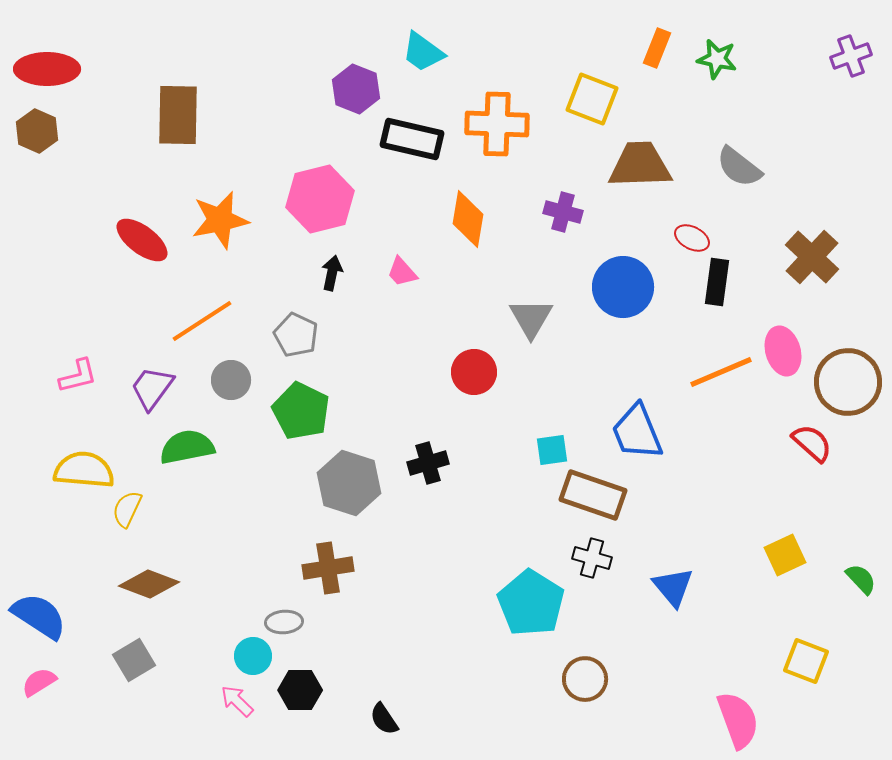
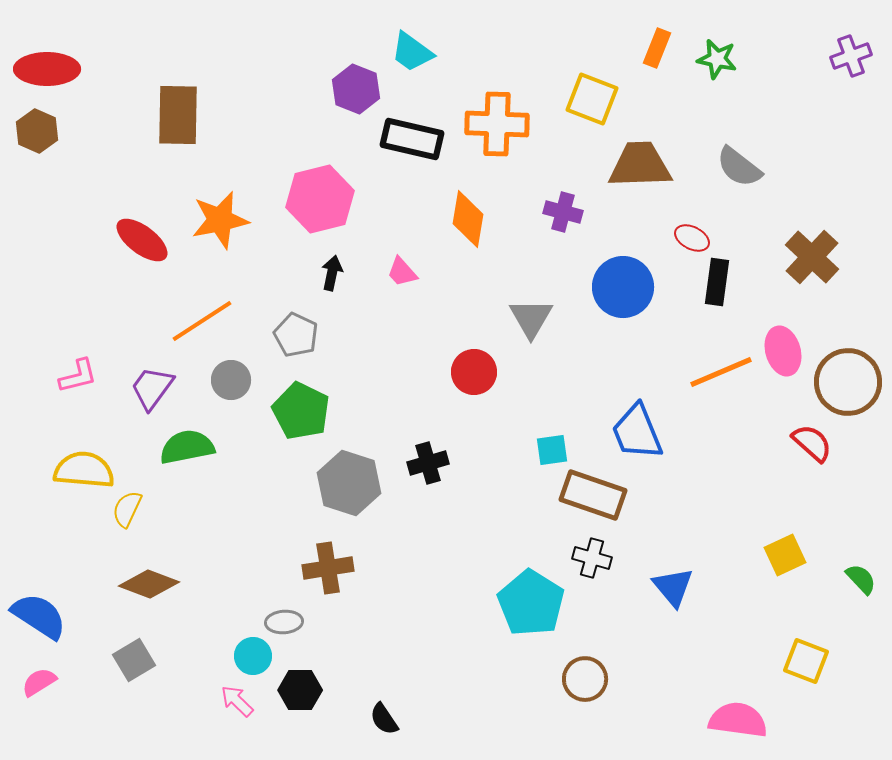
cyan trapezoid at (423, 52): moved 11 px left
pink semicircle at (738, 720): rotated 62 degrees counterclockwise
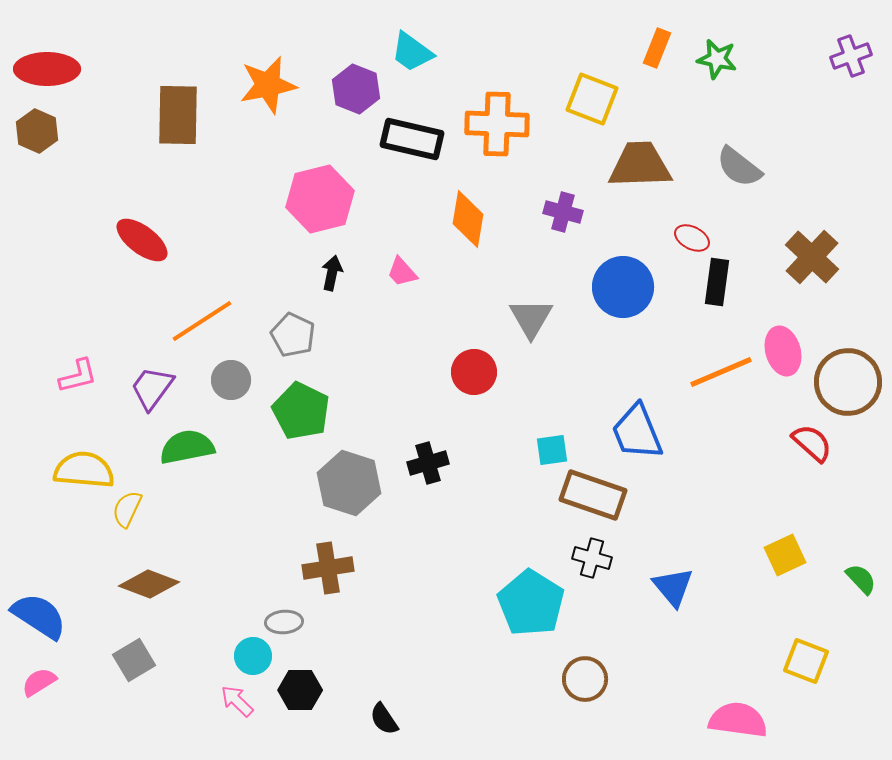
orange star at (220, 220): moved 48 px right, 135 px up
gray pentagon at (296, 335): moved 3 px left
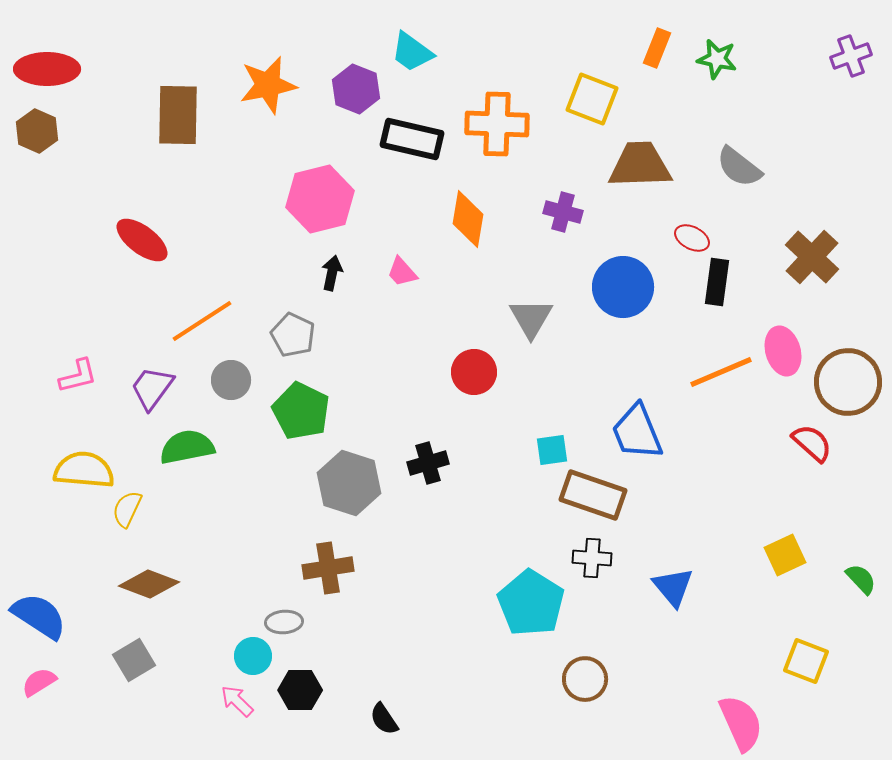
black cross at (592, 558): rotated 12 degrees counterclockwise
pink semicircle at (738, 720): moved 3 px right, 3 px down; rotated 58 degrees clockwise
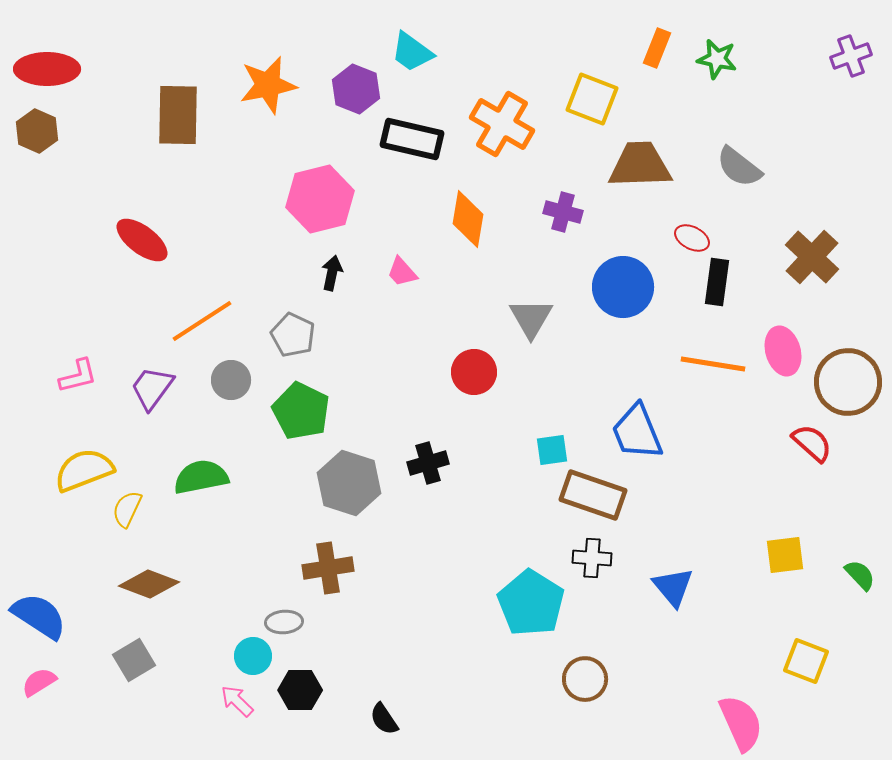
orange cross at (497, 124): moved 5 px right; rotated 28 degrees clockwise
orange line at (721, 372): moved 8 px left, 8 px up; rotated 32 degrees clockwise
green semicircle at (187, 447): moved 14 px right, 30 px down
yellow semicircle at (84, 470): rotated 26 degrees counterclockwise
yellow square at (785, 555): rotated 18 degrees clockwise
green semicircle at (861, 579): moved 1 px left, 4 px up
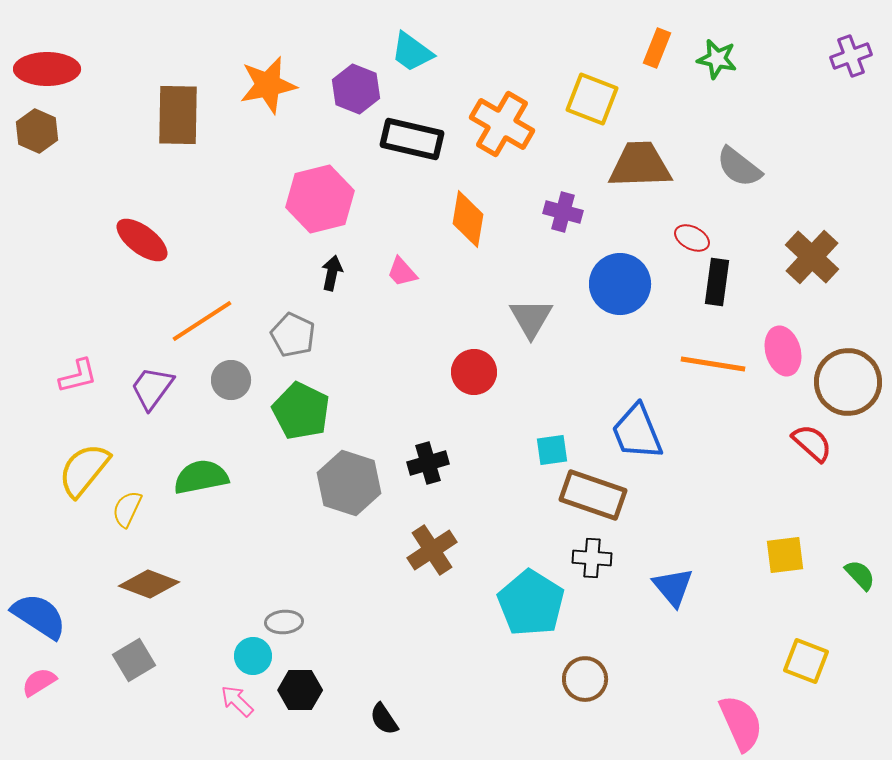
blue circle at (623, 287): moved 3 px left, 3 px up
yellow semicircle at (84, 470): rotated 30 degrees counterclockwise
brown cross at (328, 568): moved 104 px right, 18 px up; rotated 24 degrees counterclockwise
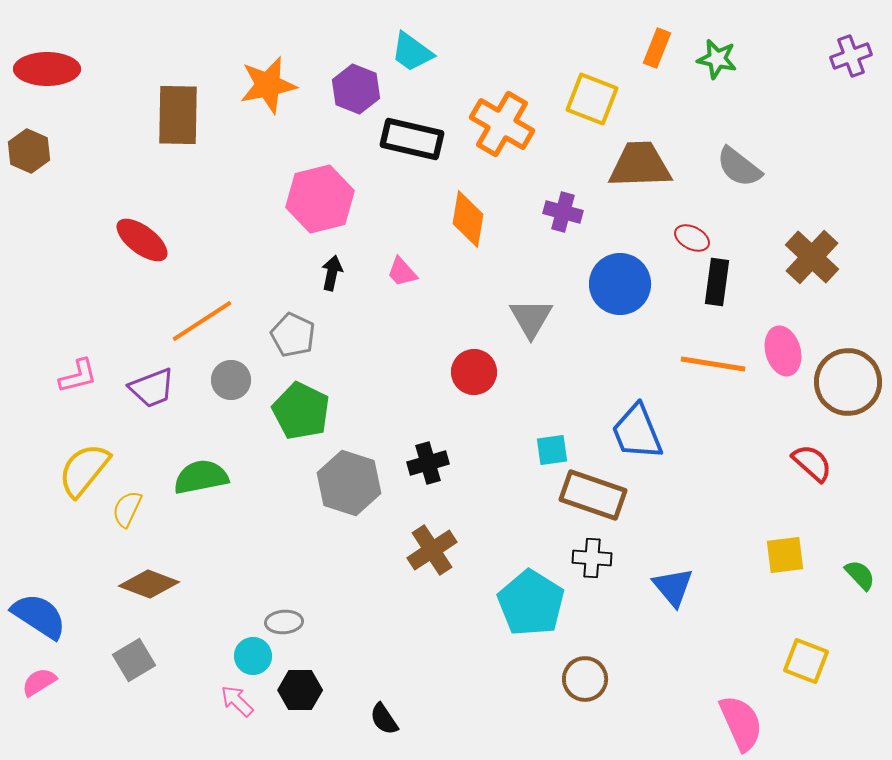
brown hexagon at (37, 131): moved 8 px left, 20 px down
purple trapezoid at (152, 388): rotated 147 degrees counterclockwise
red semicircle at (812, 443): moved 20 px down
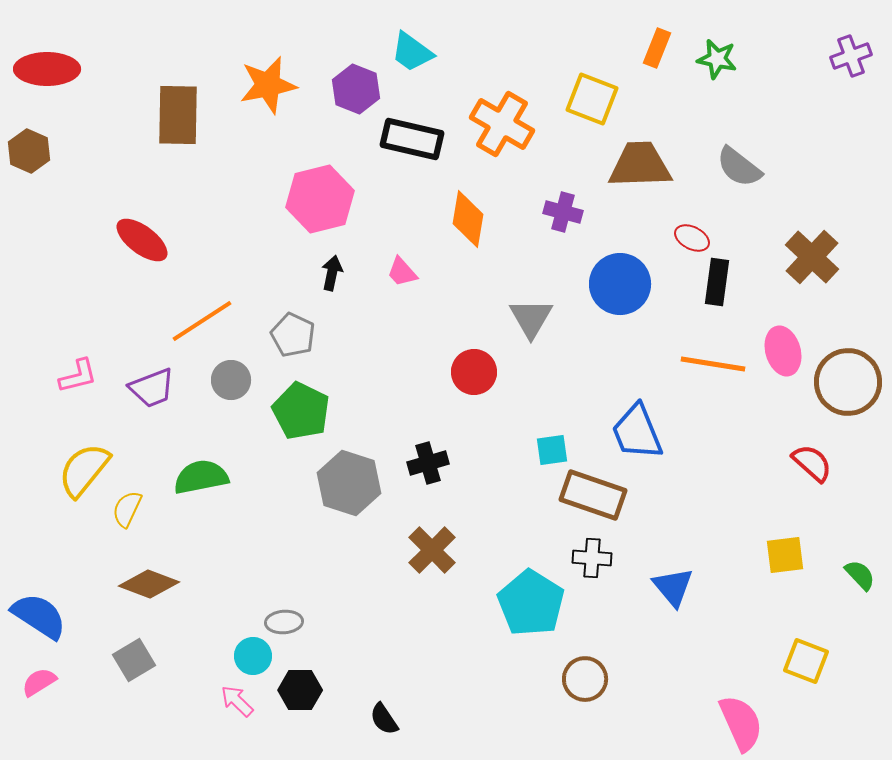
brown cross at (432, 550): rotated 12 degrees counterclockwise
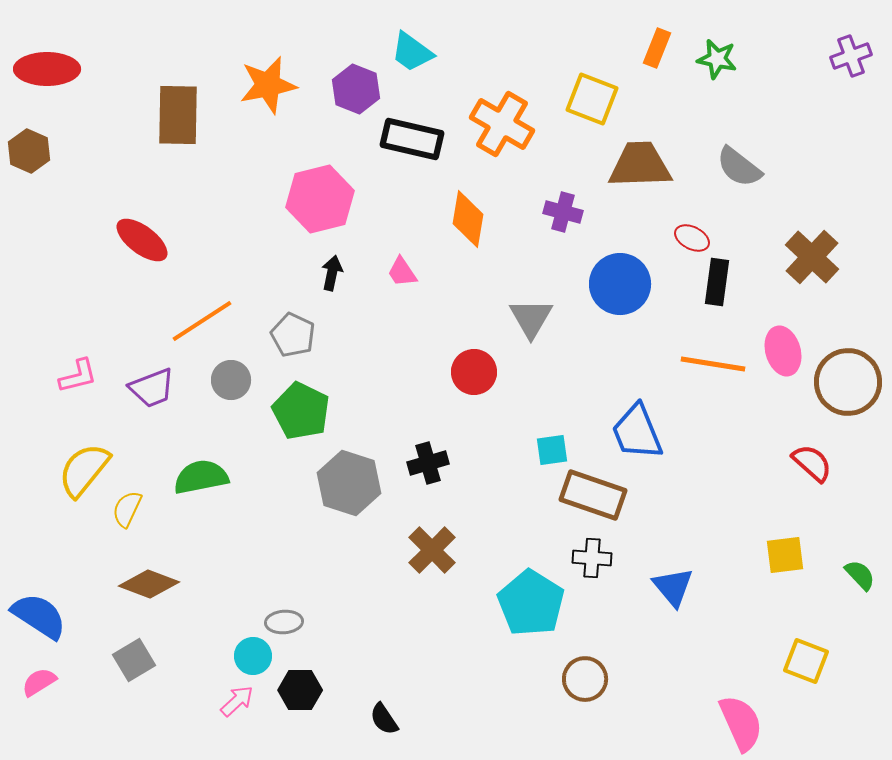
pink trapezoid at (402, 272): rotated 8 degrees clockwise
pink arrow at (237, 701): rotated 93 degrees clockwise
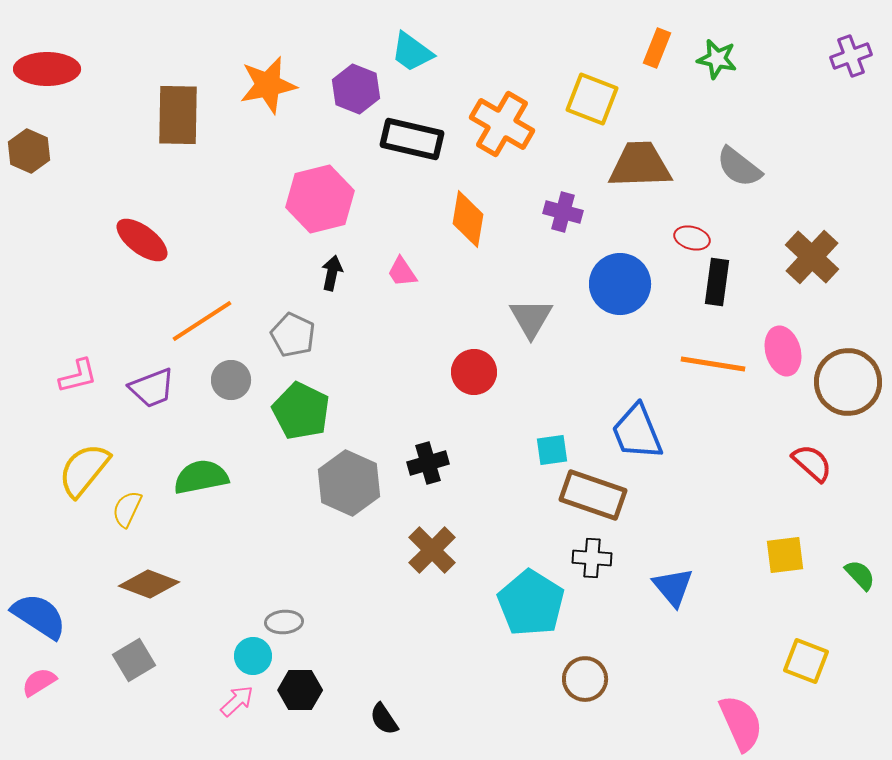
red ellipse at (692, 238): rotated 12 degrees counterclockwise
gray hexagon at (349, 483): rotated 6 degrees clockwise
